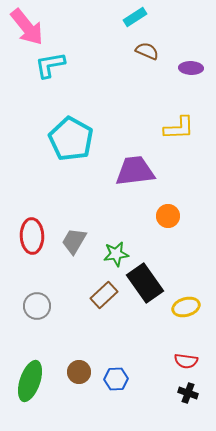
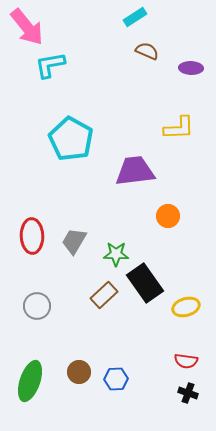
green star: rotated 10 degrees clockwise
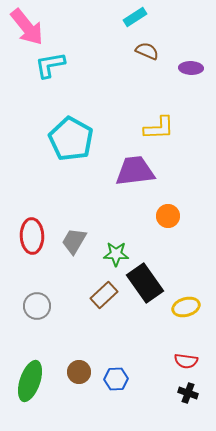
yellow L-shape: moved 20 px left
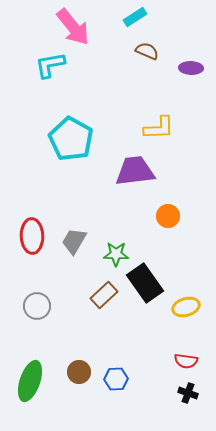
pink arrow: moved 46 px right
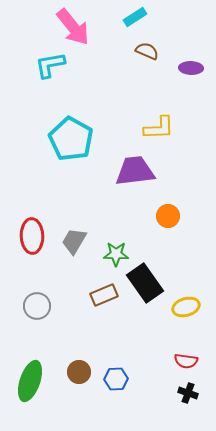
brown rectangle: rotated 20 degrees clockwise
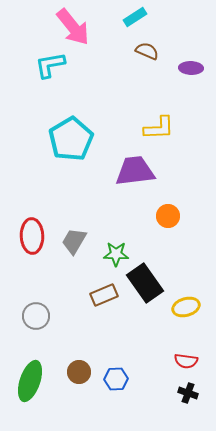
cyan pentagon: rotated 12 degrees clockwise
gray circle: moved 1 px left, 10 px down
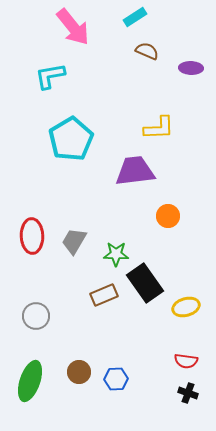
cyan L-shape: moved 11 px down
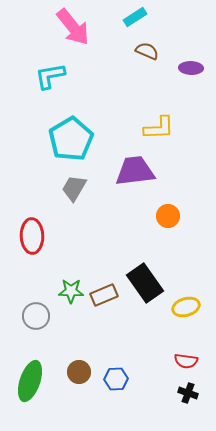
gray trapezoid: moved 53 px up
green star: moved 45 px left, 37 px down
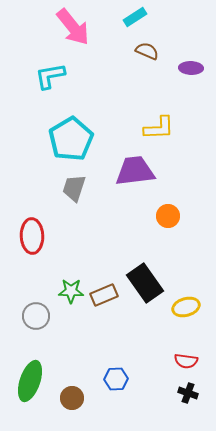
gray trapezoid: rotated 12 degrees counterclockwise
brown circle: moved 7 px left, 26 px down
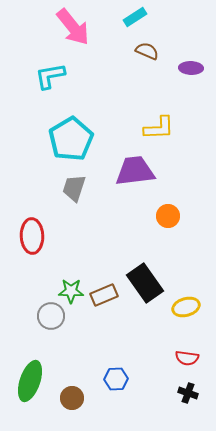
gray circle: moved 15 px right
red semicircle: moved 1 px right, 3 px up
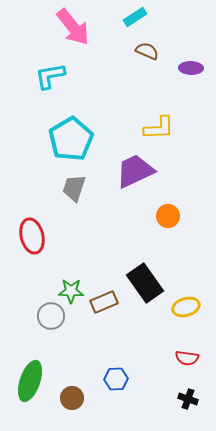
purple trapezoid: rotated 18 degrees counterclockwise
red ellipse: rotated 12 degrees counterclockwise
brown rectangle: moved 7 px down
black cross: moved 6 px down
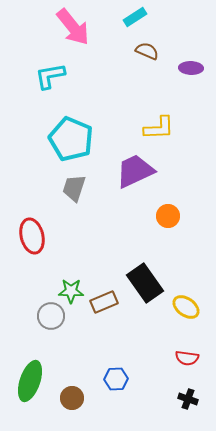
cyan pentagon: rotated 18 degrees counterclockwise
yellow ellipse: rotated 52 degrees clockwise
